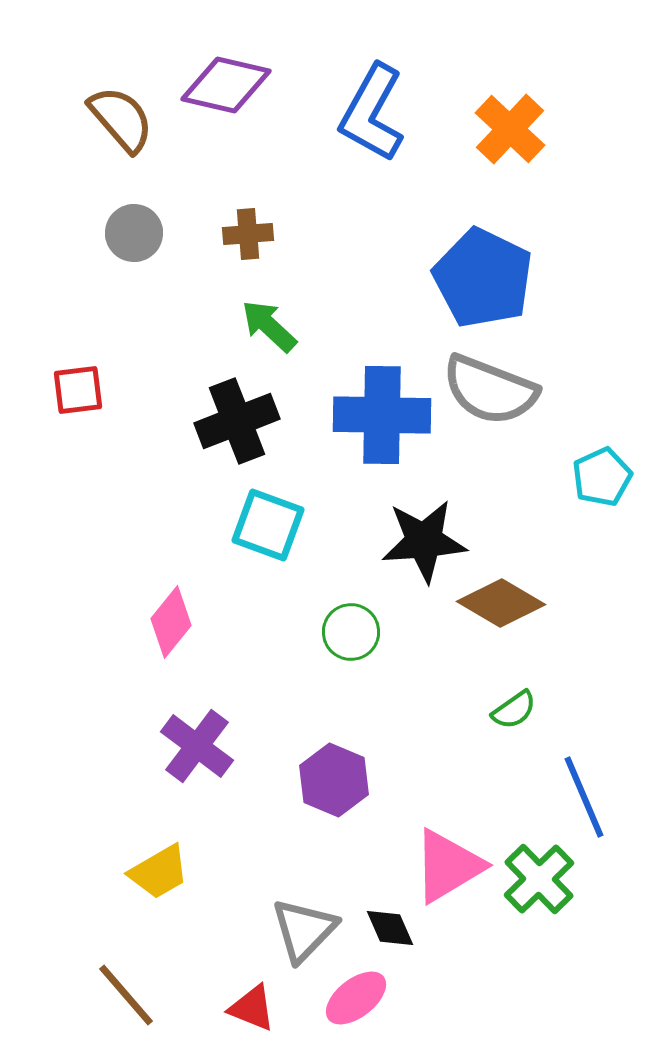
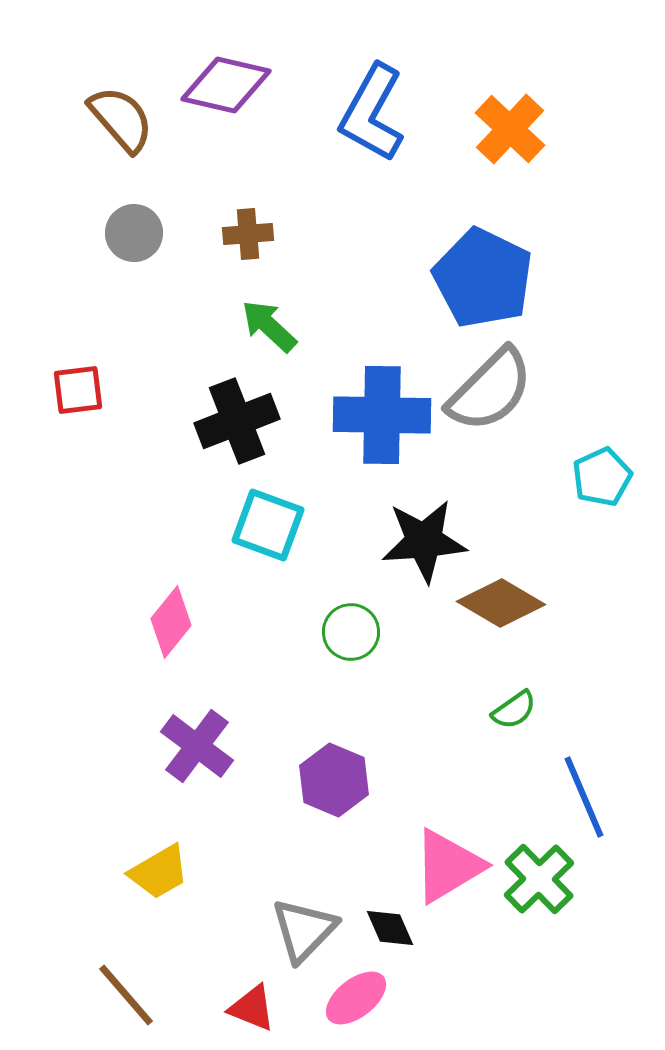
gray semicircle: rotated 66 degrees counterclockwise
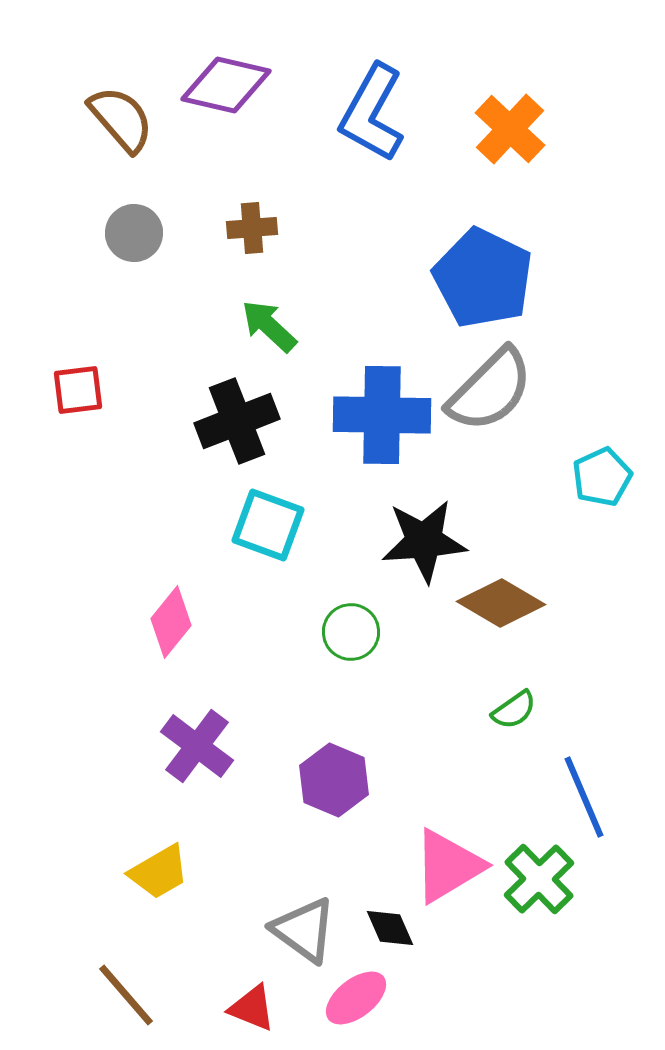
brown cross: moved 4 px right, 6 px up
gray triangle: rotated 38 degrees counterclockwise
